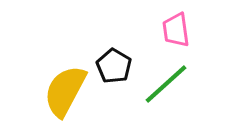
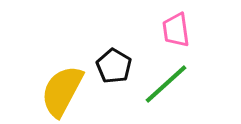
yellow semicircle: moved 3 px left
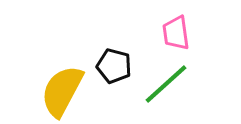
pink trapezoid: moved 3 px down
black pentagon: rotated 16 degrees counterclockwise
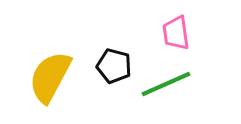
green line: rotated 18 degrees clockwise
yellow semicircle: moved 12 px left, 14 px up
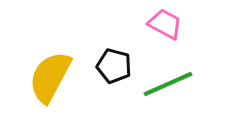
pink trapezoid: moved 11 px left, 9 px up; rotated 126 degrees clockwise
green line: moved 2 px right
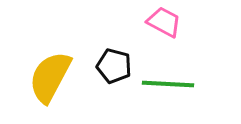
pink trapezoid: moved 1 px left, 2 px up
green line: rotated 27 degrees clockwise
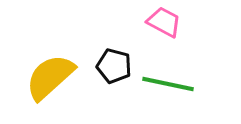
yellow semicircle: rotated 20 degrees clockwise
green line: rotated 9 degrees clockwise
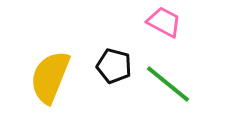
yellow semicircle: rotated 26 degrees counterclockwise
green line: rotated 27 degrees clockwise
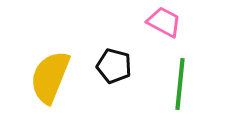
green line: moved 12 px right; rotated 57 degrees clockwise
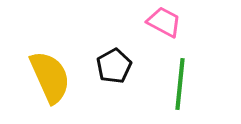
black pentagon: rotated 28 degrees clockwise
yellow semicircle: rotated 134 degrees clockwise
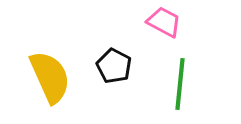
black pentagon: rotated 16 degrees counterclockwise
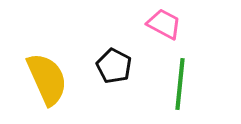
pink trapezoid: moved 2 px down
yellow semicircle: moved 3 px left, 2 px down
